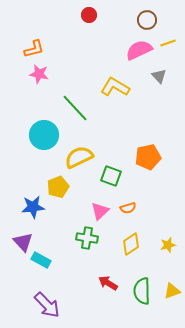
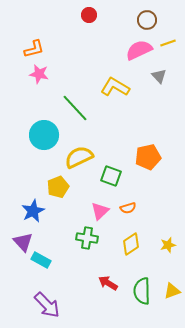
blue star: moved 4 px down; rotated 20 degrees counterclockwise
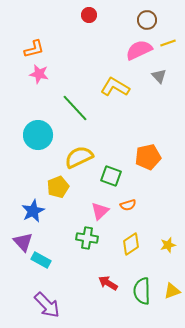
cyan circle: moved 6 px left
orange semicircle: moved 3 px up
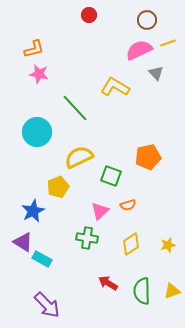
gray triangle: moved 3 px left, 3 px up
cyan circle: moved 1 px left, 3 px up
purple triangle: rotated 15 degrees counterclockwise
cyan rectangle: moved 1 px right, 1 px up
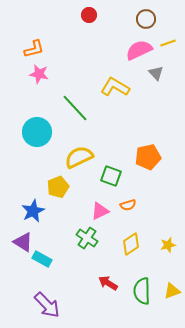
brown circle: moved 1 px left, 1 px up
pink triangle: rotated 18 degrees clockwise
green cross: rotated 25 degrees clockwise
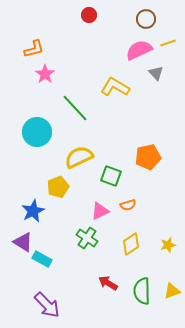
pink star: moved 6 px right; rotated 24 degrees clockwise
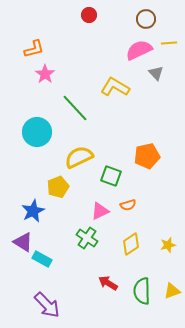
yellow line: moved 1 px right; rotated 14 degrees clockwise
orange pentagon: moved 1 px left, 1 px up
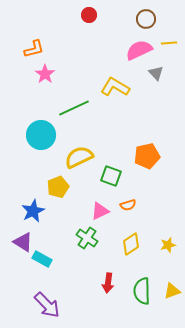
green line: moved 1 px left; rotated 72 degrees counterclockwise
cyan circle: moved 4 px right, 3 px down
red arrow: rotated 114 degrees counterclockwise
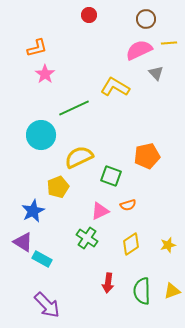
orange L-shape: moved 3 px right, 1 px up
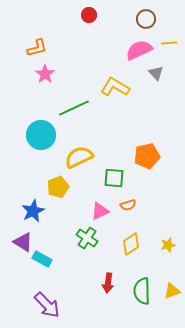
green square: moved 3 px right, 2 px down; rotated 15 degrees counterclockwise
